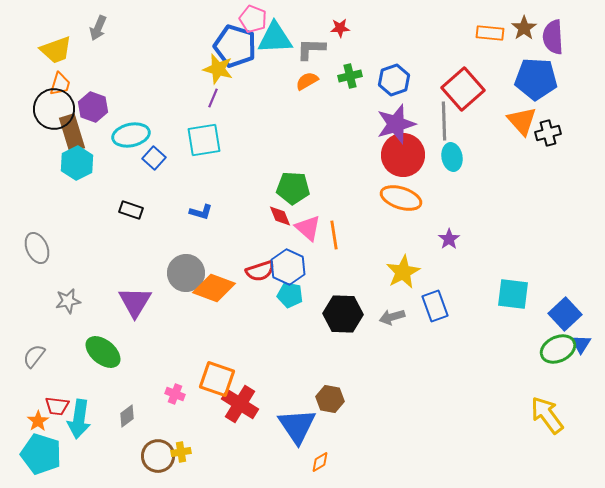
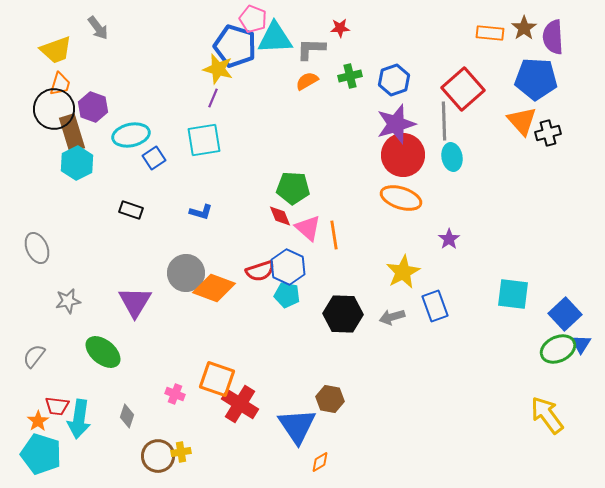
gray arrow at (98, 28): rotated 60 degrees counterclockwise
blue square at (154, 158): rotated 15 degrees clockwise
cyan pentagon at (290, 295): moved 3 px left
gray diamond at (127, 416): rotated 35 degrees counterclockwise
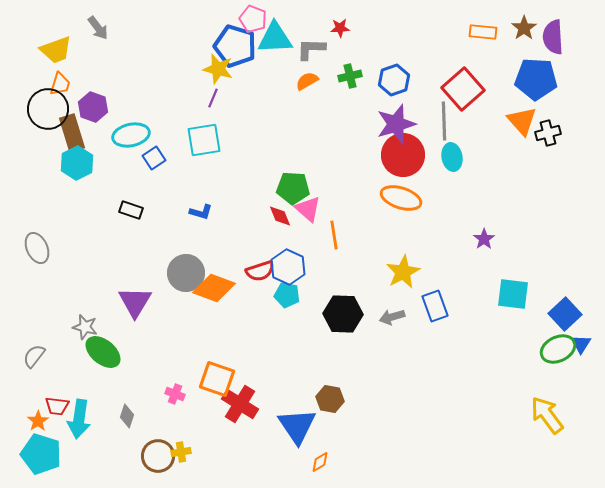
orange rectangle at (490, 33): moved 7 px left, 1 px up
black circle at (54, 109): moved 6 px left
pink triangle at (308, 228): moved 19 px up
purple star at (449, 239): moved 35 px right
gray star at (68, 301): moved 17 px right, 26 px down; rotated 25 degrees clockwise
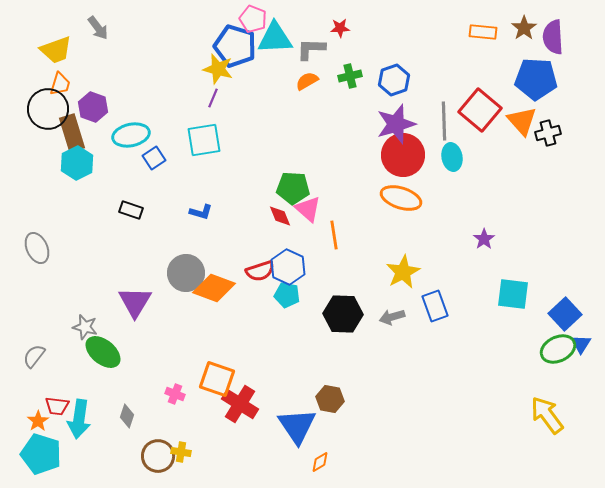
red square at (463, 89): moved 17 px right, 21 px down; rotated 9 degrees counterclockwise
yellow cross at (181, 452): rotated 18 degrees clockwise
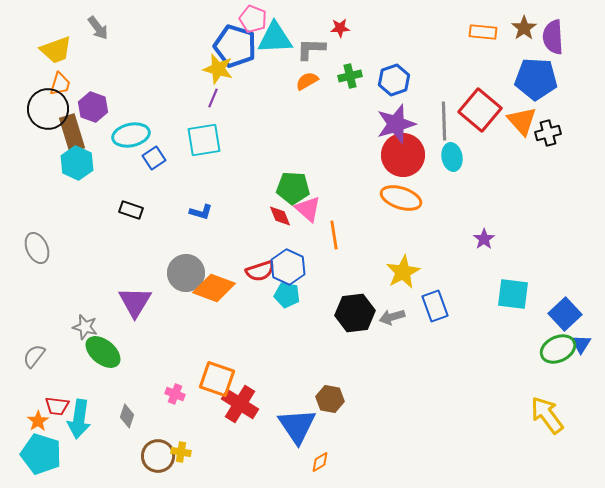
cyan hexagon at (77, 163): rotated 8 degrees counterclockwise
black hexagon at (343, 314): moved 12 px right, 1 px up; rotated 9 degrees counterclockwise
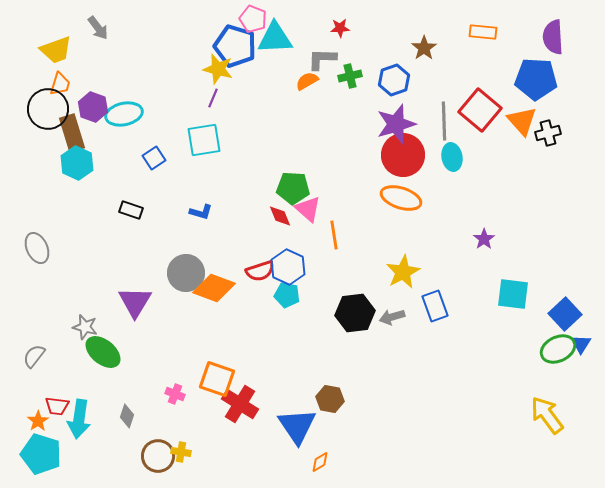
brown star at (524, 28): moved 100 px left, 20 px down
gray L-shape at (311, 49): moved 11 px right, 10 px down
cyan ellipse at (131, 135): moved 7 px left, 21 px up
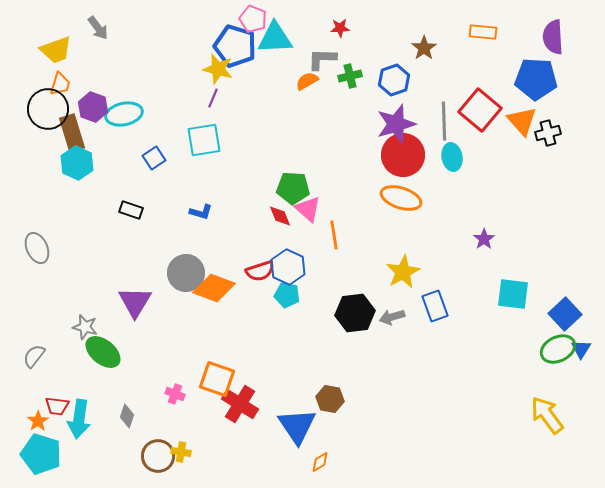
blue triangle at (581, 344): moved 5 px down
